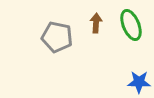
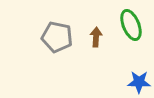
brown arrow: moved 14 px down
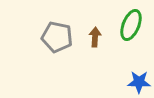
green ellipse: rotated 44 degrees clockwise
brown arrow: moved 1 px left
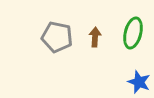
green ellipse: moved 2 px right, 8 px down; rotated 8 degrees counterclockwise
blue star: rotated 20 degrees clockwise
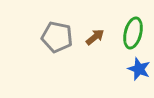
brown arrow: rotated 48 degrees clockwise
blue star: moved 13 px up
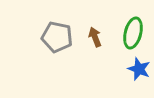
brown arrow: rotated 72 degrees counterclockwise
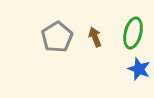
gray pentagon: rotated 28 degrees clockwise
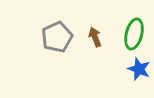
green ellipse: moved 1 px right, 1 px down
gray pentagon: rotated 8 degrees clockwise
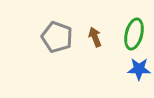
gray pentagon: rotated 28 degrees counterclockwise
blue star: rotated 20 degrees counterclockwise
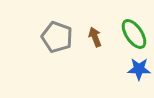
green ellipse: rotated 48 degrees counterclockwise
